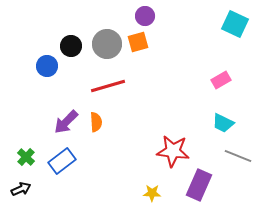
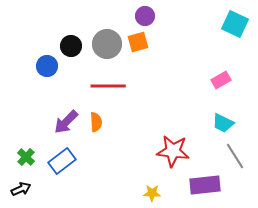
red line: rotated 16 degrees clockwise
gray line: moved 3 px left; rotated 36 degrees clockwise
purple rectangle: moved 6 px right; rotated 60 degrees clockwise
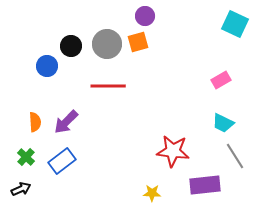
orange semicircle: moved 61 px left
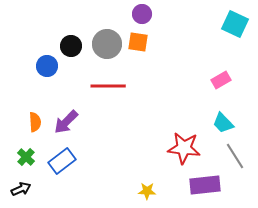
purple circle: moved 3 px left, 2 px up
orange square: rotated 25 degrees clockwise
cyan trapezoid: rotated 20 degrees clockwise
red star: moved 11 px right, 3 px up
yellow star: moved 5 px left, 2 px up
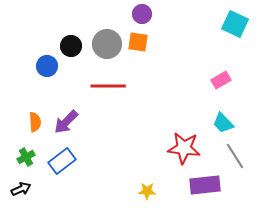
green cross: rotated 18 degrees clockwise
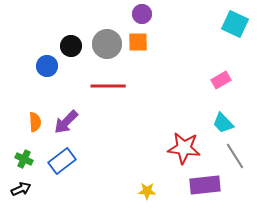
orange square: rotated 10 degrees counterclockwise
green cross: moved 2 px left, 2 px down; rotated 36 degrees counterclockwise
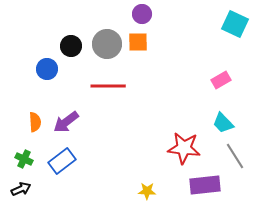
blue circle: moved 3 px down
purple arrow: rotated 8 degrees clockwise
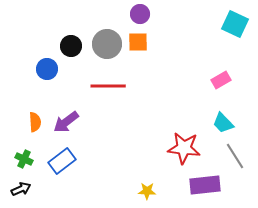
purple circle: moved 2 px left
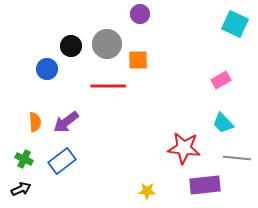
orange square: moved 18 px down
gray line: moved 2 px right, 2 px down; rotated 52 degrees counterclockwise
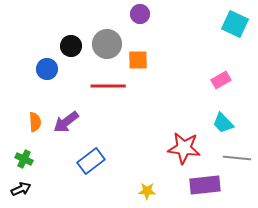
blue rectangle: moved 29 px right
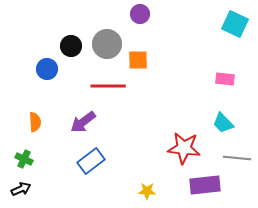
pink rectangle: moved 4 px right, 1 px up; rotated 36 degrees clockwise
purple arrow: moved 17 px right
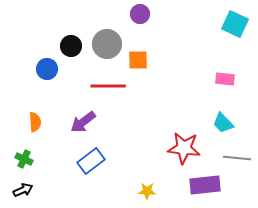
black arrow: moved 2 px right, 1 px down
